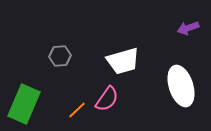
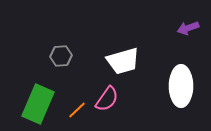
gray hexagon: moved 1 px right
white ellipse: rotated 18 degrees clockwise
green rectangle: moved 14 px right
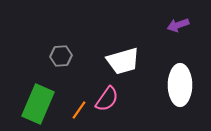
purple arrow: moved 10 px left, 3 px up
white ellipse: moved 1 px left, 1 px up
orange line: moved 2 px right; rotated 12 degrees counterclockwise
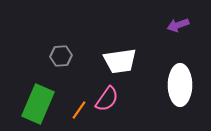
white trapezoid: moved 3 px left; rotated 8 degrees clockwise
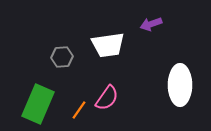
purple arrow: moved 27 px left, 1 px up
gray hexagon: moved 1 px right, 1 px down
white trapezoid: moved 12 px left, 16 px up
pink semicircle: moved 1 px up
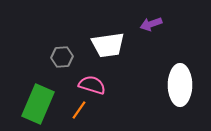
pink semicircle: moved 15 px left, 13 px up; rotated 108 degrees counterclockwise
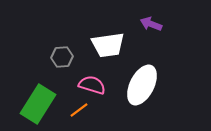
purple arrow: rotated 40 degrees clockwise
white ellipse: moved 38 px left; rotated 27 degrees clockwise
green rectangle: rotated 9 degrees clockwise
orange line: rotated 18 degrees clockwise
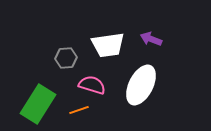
purple arrow: moved 15 px down
gray hexagon: moved 4 px right, 1 px down
white ellipse: moved 1 px left
orange line: rotated 18 degrees clockwise
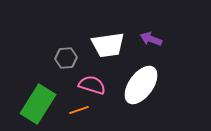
white ellipse: rotated 9 degrees clockwise
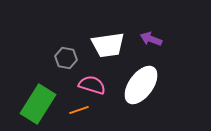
gray hexagon: rotated 15 degrees clockwise
